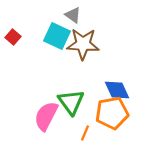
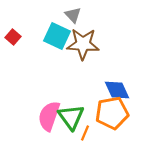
gray triangle: rotated 12 degrees clockwise
green triangle: moved 15 px down
pink semicircle: moved 3 px right; rotated 8 degrees counterclockwise
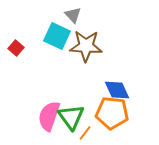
red square: moved 3 px right, 11 px down
brown star: moved 3 px right, 2 px down
orange pentagon: rotated 16 degrees clockwise
orange line: rotated 14 degrees clockwise
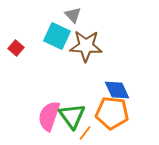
green triangle: moved 1 px right, 1 px up
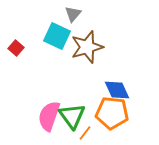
gray triangle: moved 1 px up; rotated 24 degrees clockwise
brown star: moved 1 px right, 1 px down; rotated 20 degrees counterclockwise
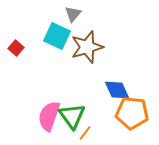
orange pentagon: moved 20 px right
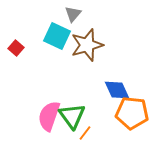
brown star: moved 2 px up
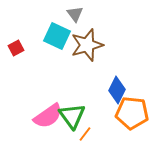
gray triangle: moved 2 px right; rotated 18 degrees counterclockwise
red square: rotated 21 degrees clockwise
blue diamond: rotated 52 degrees clockwise
pink semicircle: moved 1 px left; rotated 144 degrees counterclockwise
orange line: moved 1 px down
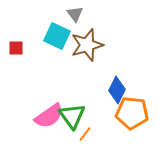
red square: rotated 28 degrees clockwise
pink semicircle: moved 1 px right
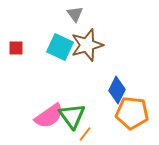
cyan square: moved 3 px right, 11 px down
